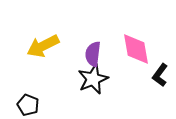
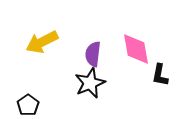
yellow arrow: moved 1 px left, 4 px up
black L-shape: rotated 25 degrees counterclockwise
black star: moved 3 px left, 4 px down
black pentagon: rotated 15 degrees clockwise
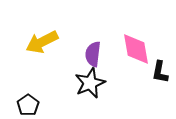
black L-shape: moved 3 px up
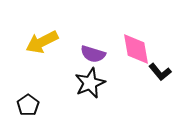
purple semicircle: rotated 80 degrees counterclockwise
black L-shape: rotated 50 degrees counterclockwise
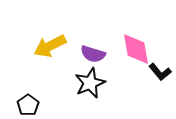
yellow arrow: moved 8 px right, 4 px down
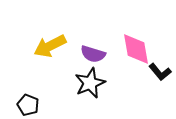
black pentagon: rotated 15 degrees counterclockwise
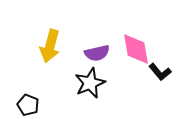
yellow arrow: rotated 48 degrees counterclockwise
purple semicircle: moved 4 px right, 1 px up; rotated 30 degrees counterclockwise
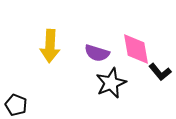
yellow arrow: rotated 12 degrees counterclockwise
purple semicircle: rotated 30 degrees clockwise
black star: moved 21 px right
black pentagon: moved 12 px left
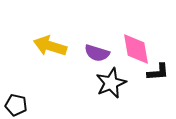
yellow arrow: rotated 104 degrees clockwise
black L-shape: moved 2 px left; rotated 55 degrees counterclockwise
black pentagon: rotated 10 degrees counterclockwise
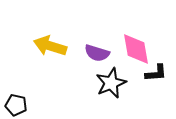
black L-shape: moved 2 px left, 1 px down
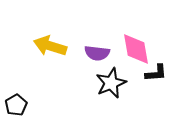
purple semicircle: rotated 10 degrees counterclockwise
black pentagon: rotated 30 degrees clockwise
